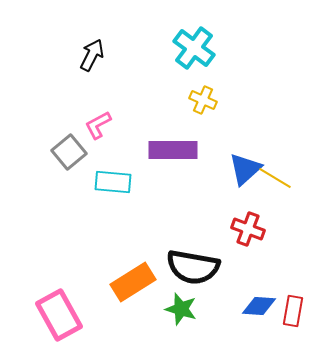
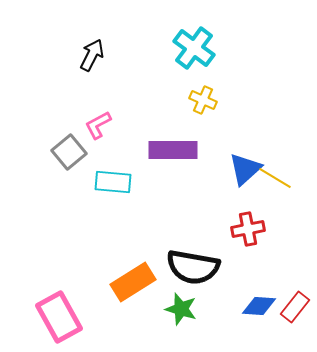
red cross: rotated 32 degrees counterclockwise
red rectangle: moved 2 px right, 4 px up; rotated 28 degrees clockwise
pink rectangle: moved 2 px down
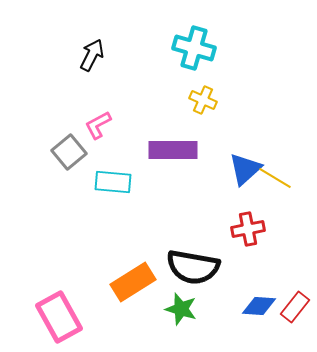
cyan cross: rotated 21 degrees counterclockwise
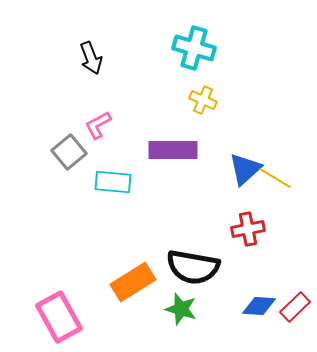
black arrow: moved 1 px left, 3 px down; rotated 132 degrees clockwise
red rectangle: rotated 8 degrees clockwise
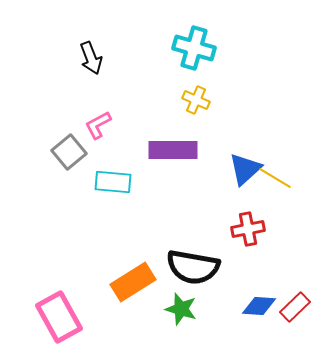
yellow cross: moved 7 px left
